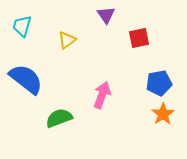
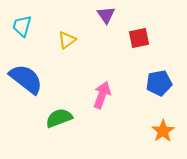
orange star: moved 17 px down
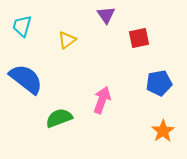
pink arrow: moved 5 px down
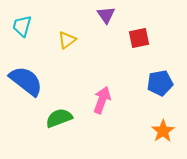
blue semicircle: moved 2 px down
blue pentagon: moved 1 px right
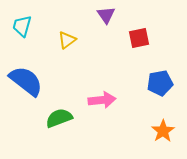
pink arrow: rotated 64 degrees clockwise
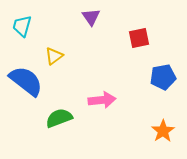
purple triangle: moved 15 px left, 2 px down
yellow triangle: moved 13 px left, 16 px down
blue pentagon: moved 3 px right, 6 px up
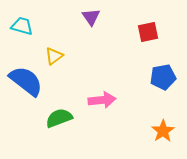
cyan trapezoid: rotated 90 degrees clockwise
red square: moved 9 px right, 6 px up
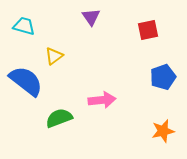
cyan trapezoid: moved 2 px right
red square: moved 2 px up
blue pentagon: rotated 10 degrees counterclockwise
orange star: rotated 20 degrees clockwise
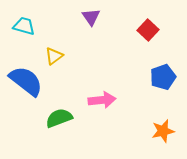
red square: rotated 35 degrees counterclockwise
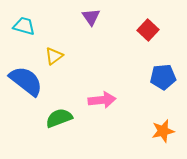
blue pentagon: rotated 15 degrees clockwise
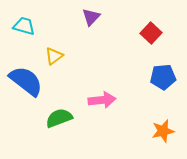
purple triangle: rotated 18 degrees clockwise
red square: moved 3 px right, 3 px down
